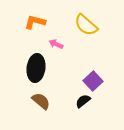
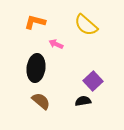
black semicircle: rotated 28 degrees clockwise
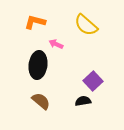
black ellipse: moved 2 px right, 3 px up
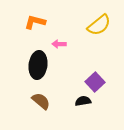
yellow semicircle: moved 13 px right; rotated 80 degrees counterclockwise
pink arrow: moved 3 px right; rotated 24 degrees counterclockwise
purple square: moved 2 px right, 1 px down
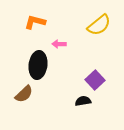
purple square: moved 2 px up
brown semicircle: moved 17 px left, 7 px up; rotated 96 degrees clockwise
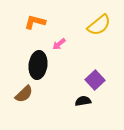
pink arrow: rotated 40 degrees counterclockwise
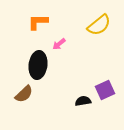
orange L-shape: moved 3 px right; rotated 15 degrees counterclockwise
purple square: moved 10 px right, 10 px down; rotated 18 degrees clockwise
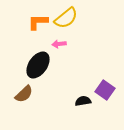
yellow semicircle: moved 33 px left, 7 px up
pink arrow: rotated 32 degrees clockwise
black ellipse: rotated 28 degrees clockwise
purple square: rotated 30 degrees counterclockwise
